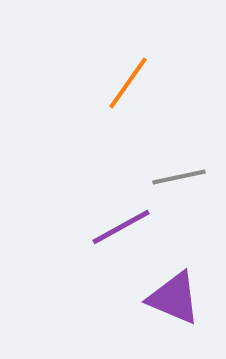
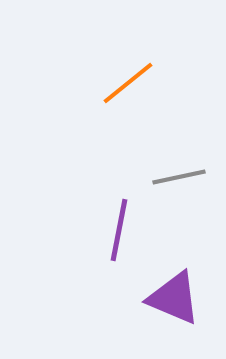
orange line: rotated 16 degrees clockwise
purple line: moved 2 px left, 3 px down; rotated 50 degrees counterclockwise
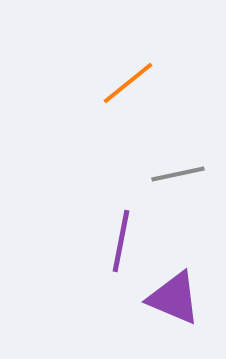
gray line: moved 1 px left, 3 px up
purple line: moved 2 px right, 11 px down
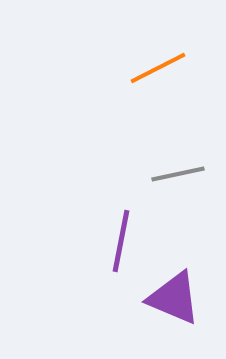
orange line: moved 30 px right, 15 px up; rotated 12 degrees clockwise
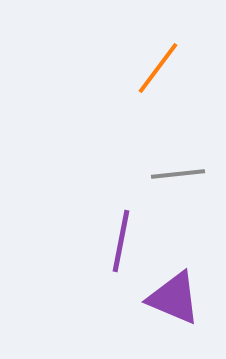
orange line: rotated 26 degrees counterclockwise
gray line: rotated 6 degrees clockwise
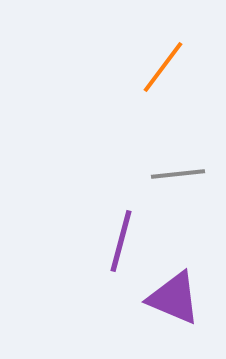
orange line: moved 5 px right, 1 px up
purple line: rotated 4 degrees clockwise
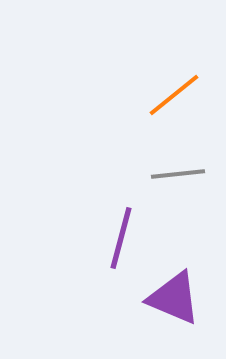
orange line: moved 11 px right, 28 px down; rotated 14 degrees clockwise
purple line: moved 3 px up
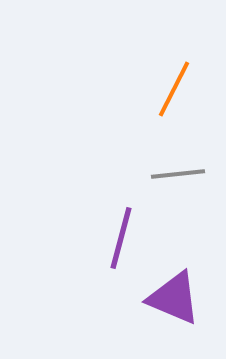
orange line: moved 6 px up; rotated 24 degrees counterclockwise
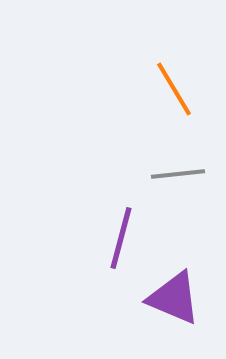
orange line: rotated 58 degrees counterclockwise
